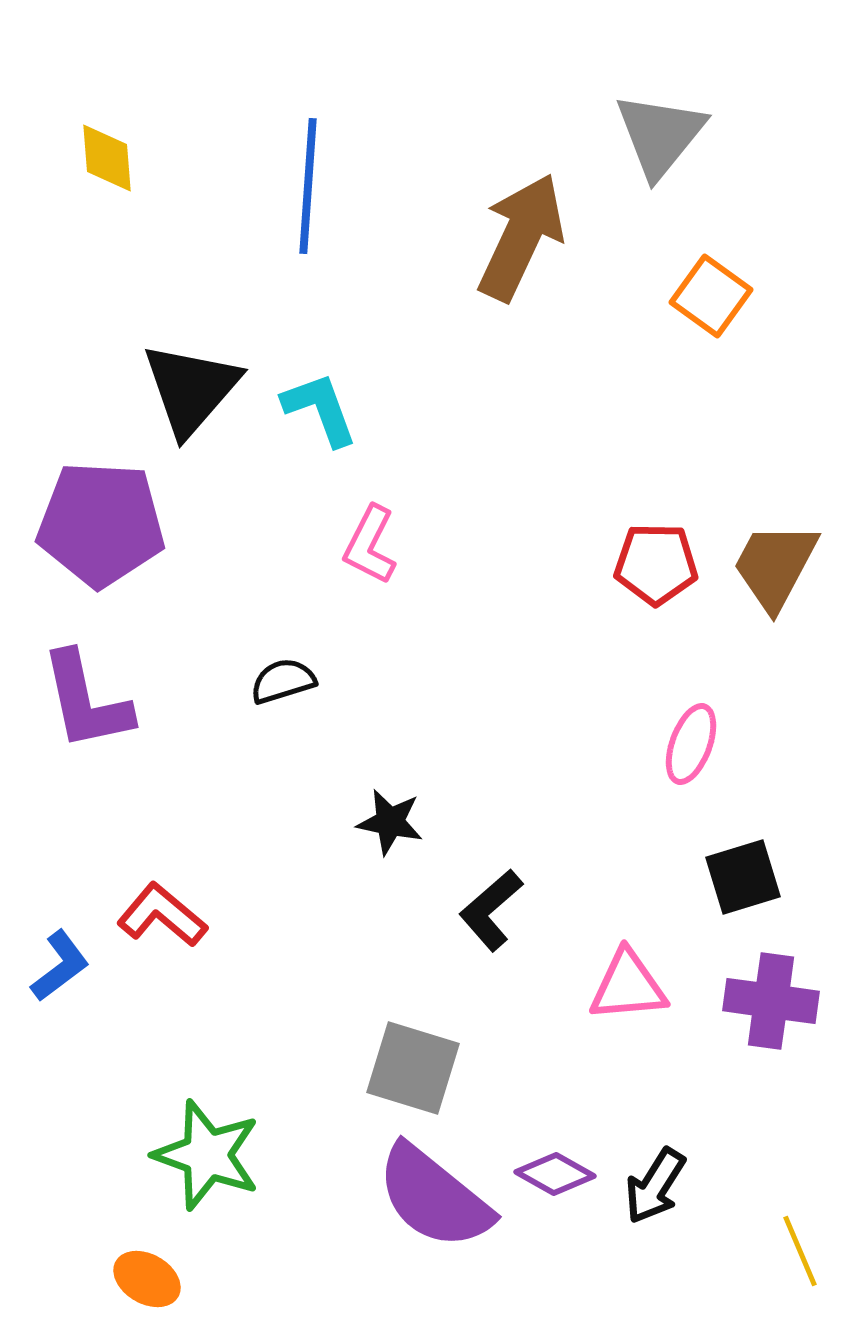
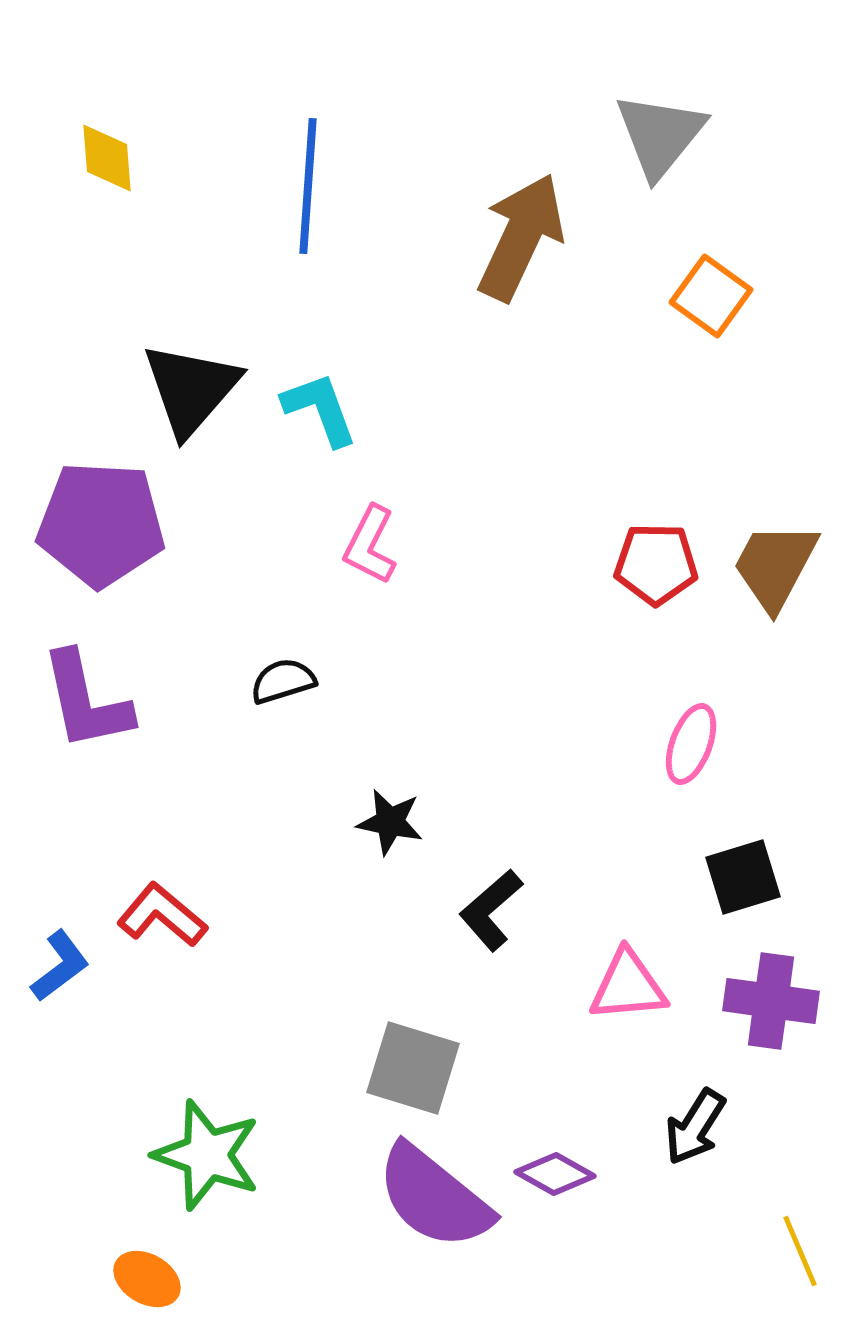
black arrow: moved 40 px right, 59 px up
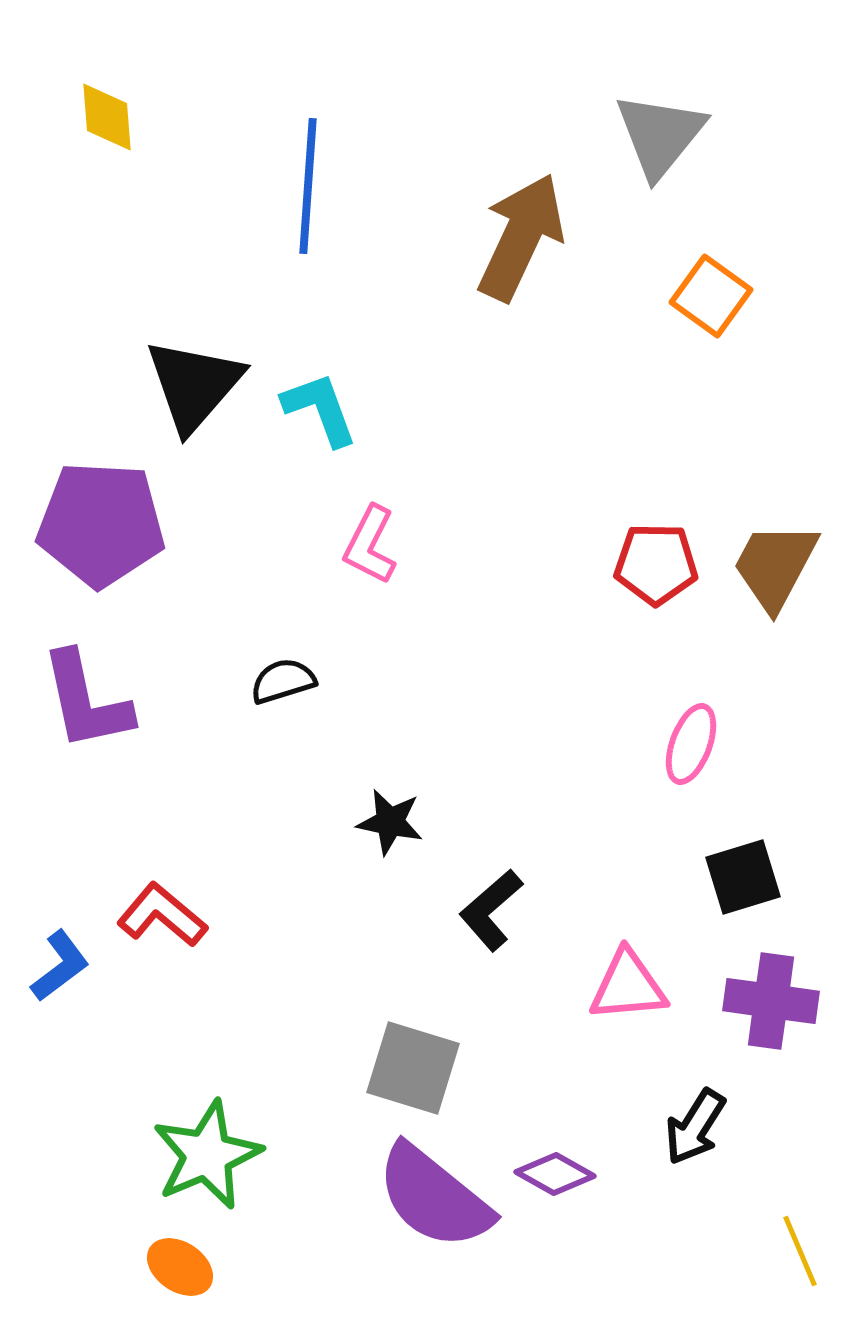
yellow diamond: moved 41 px up
black triangle: moved 3 px right, 4 px up
green star: rotated 29 degrees clockwise
orange ellipse: moved 33 px right, 12 px up; rotated 4 degrees clockwise
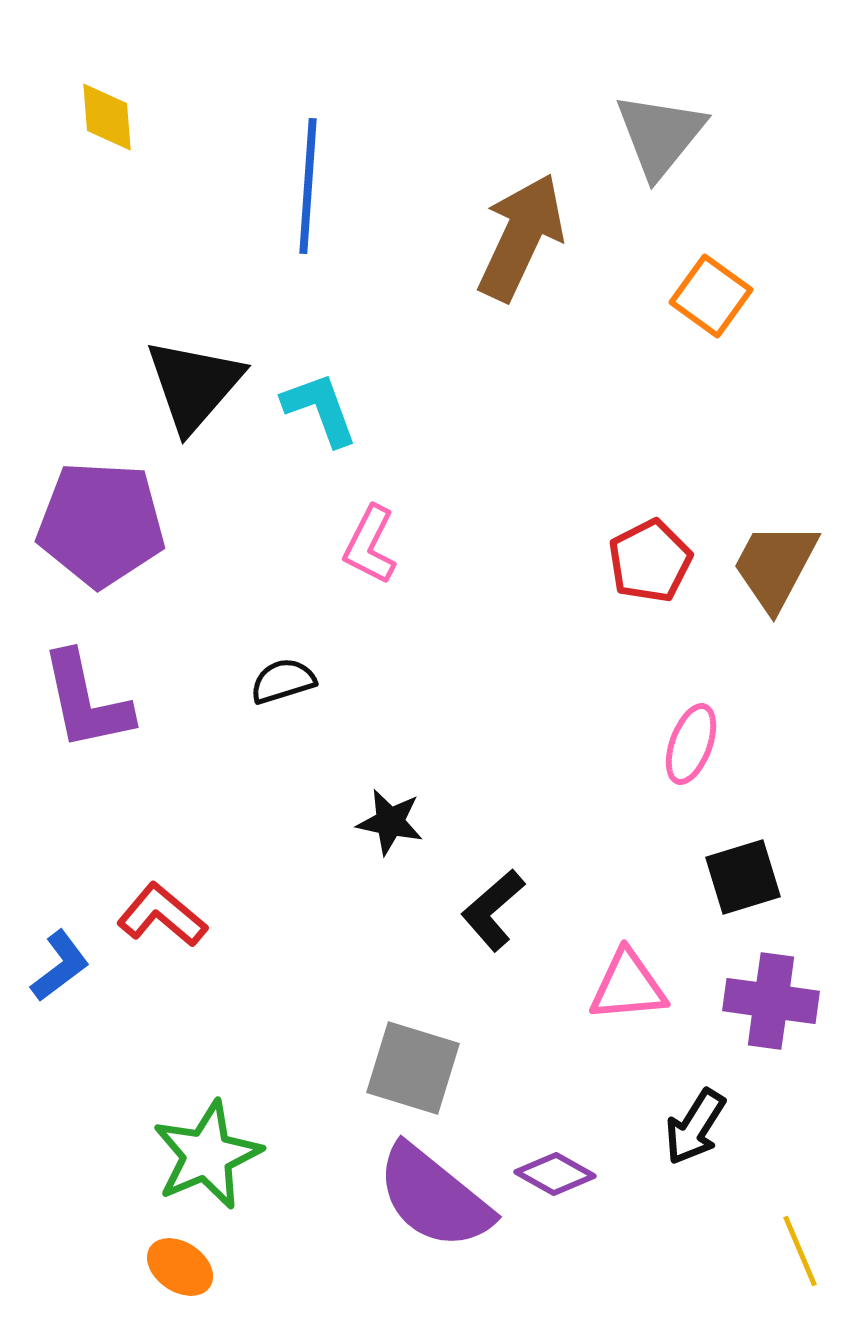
red pentagon: moved 6 px left, 3 px up; rotated 28 degrees counterclockwise
black L-shape: moved 2 px right
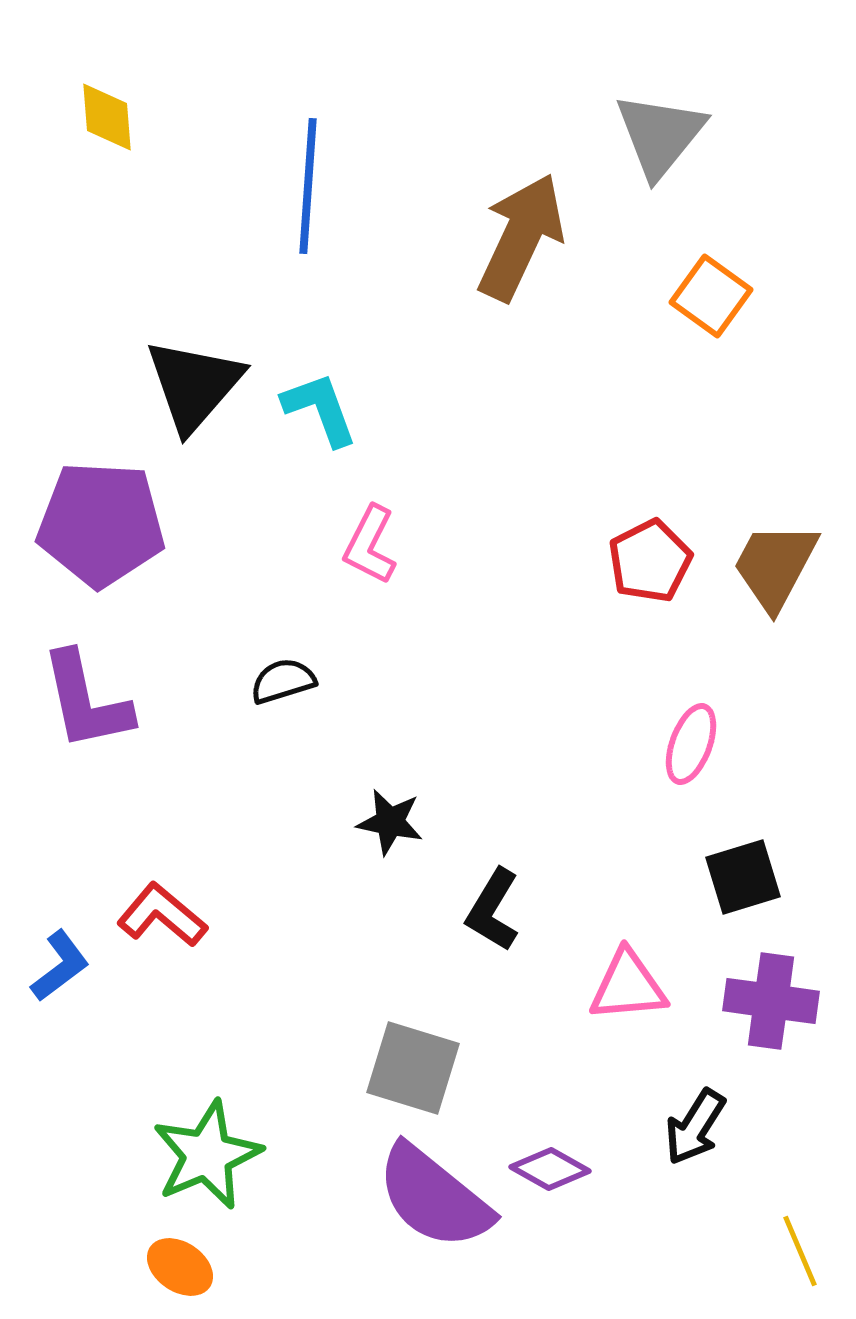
black L-shape: rotated 18 degrees counterclockwise
purple diamond: moved 5 px left, 5 px up
